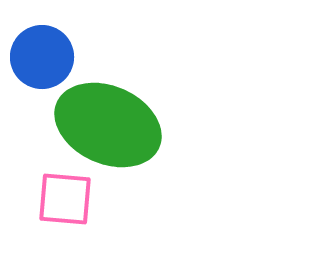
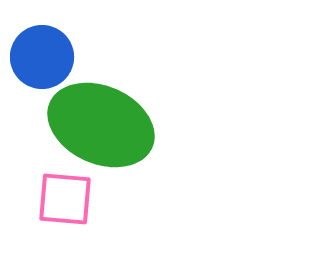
green ellipse: moved 7 px left
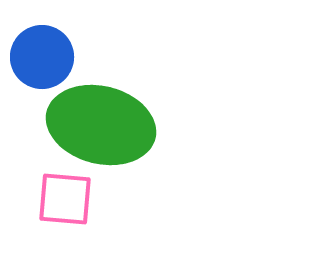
green ellipse: rotated 10 degrees counterclockwise
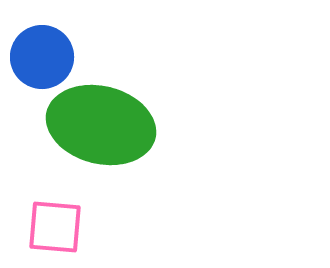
pink square: moved 10 px left, 28 px down
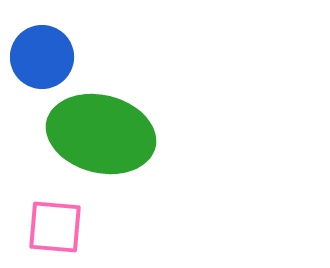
green ellipse: moved 9 px down
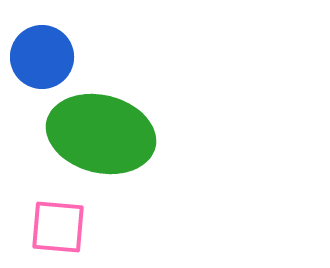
pink square: moved 3 px right
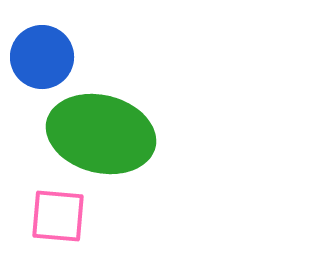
pink square: moved 11 px up
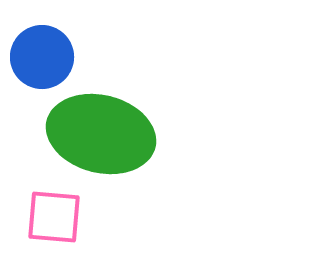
pink square: moved 4 px left, 1 px down
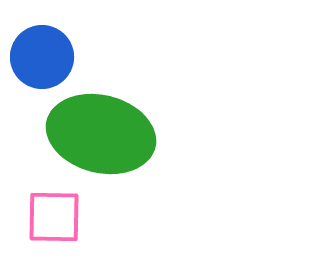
pink square: rotated 4 degrees counterclockwise
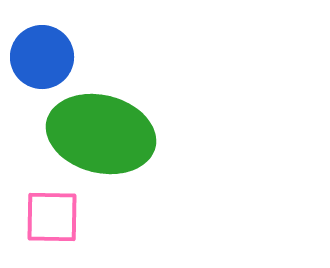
pink square: moved 2 px left
